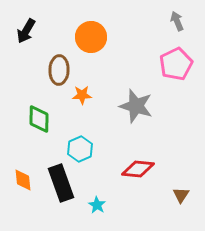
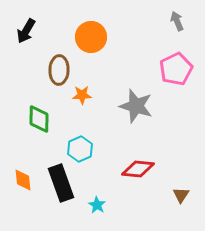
pink pentagon: moved 5 px down
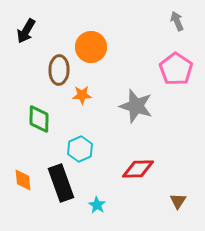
orange circle: moved 10 px down
pink pentagon: rotated 12 degrees counterclockwise
red diamond: rotated 8 degrees counterclockwise
brown triangle: moved 3 px left, 6 px down
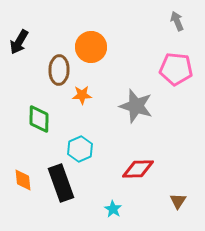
black arrow: moved 7 px left, 11 px down
pink pentagon: rotated 28 degrees counterclockwise
cyan star: moved 16 px right, 4 px down
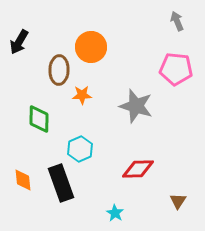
cyan star: moved 2 px right, 4 px down
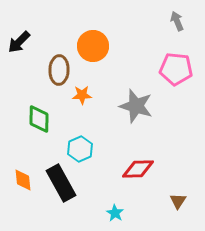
black arrow: rotated 15 degrees clockwise
orange circle: moved 2 px right, 1 px up
black rectangle: rotated 9 degrees counterclockwise
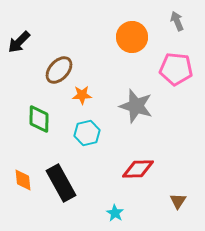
orange circle: moved 39 px right, 9 px up
brown ellipse: rotated 40 degrees clockwise
cyan hexagon: moved 7 px right, 16 px up; rotated 10 degrees clockwise
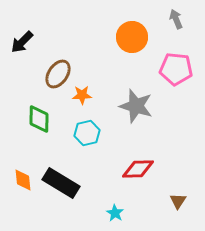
gray arrow: moved 1 px left, 2 px up
black arrow: moved 3 px right
brown ellipse: moved 1 px left, 4 px down; rotated 8 degrees counterclockwise
black rectangle: rotated 30 degrees counterclockwise
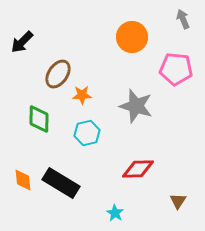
gray arrow: moved 7 px right
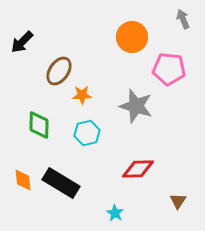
pink pentagon: moved 7 px left
brown ellipse: moved 1 px right, 3 px up
green diamond: moved 6 px down
